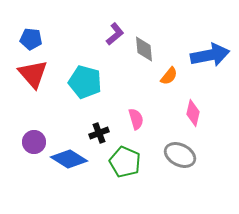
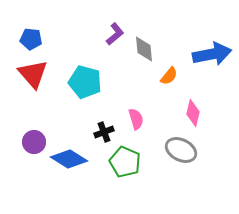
blue arrow: moved 2 px right, 1 px up
black cross: moved 5 px right, 1 px up
gray ellipse: moved 1 px right, 5 px up
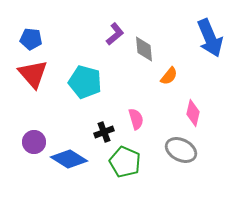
blue arrow: moved 2 px left, 16 px up; rotated 78 degrees clockwise
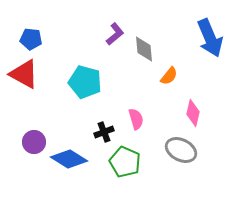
red triangle: moved 9 px left; rotated 20 degrees counterclockwise
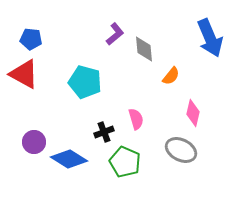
orange semicircle: moved 2 px right
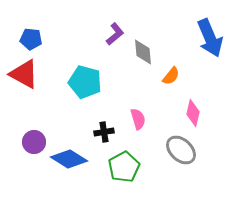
gray diamond: moved 1 px left, 3 px down
pink semicircle: moved 2 px right
black cross: rotated 12 degrees clockwise
gray ellipse: rotated 16 degrees clockwise
green pentagon: moved 1 px left, 5 px down; rotated 20 degrees clockwise
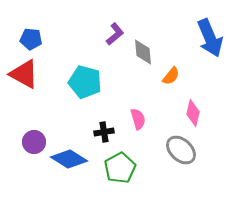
green pentagon: moved 4 px left, 1 px down
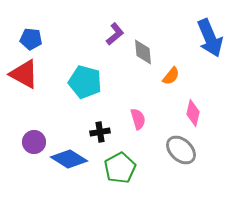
black cross: moved 4 px left
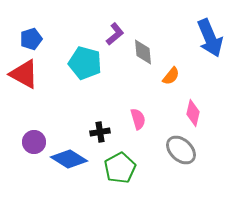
blue pentagon: rotated 25 degrees counterclockwise
cyan pentagon: moved 19 px up
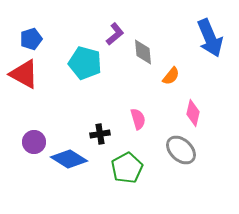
black cross: moved 2 px down
green pentagon: moved 7 px right
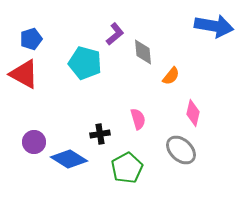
blue arrow: moved 4 px right, 12 px up; rotated 57 degrees counterclockwise
